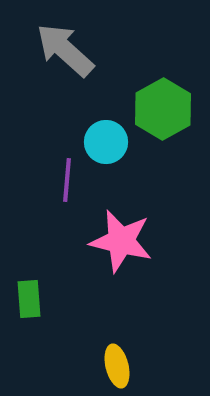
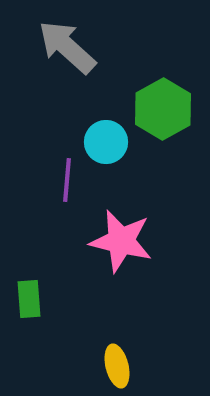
gray arrow: moved 2 px right, 3 px up
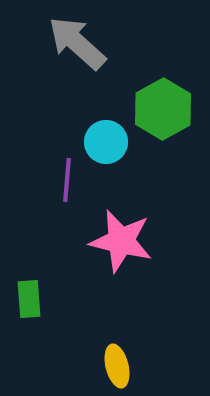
gray arrow: moved 10 px right, 4 px up
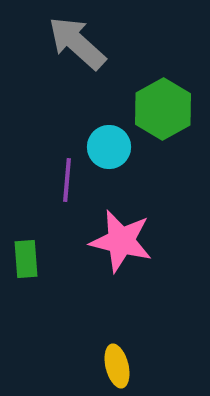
cyan circle: moved 3 px right, 5 px down
green rectangle: moved 3 px left, 40 px up
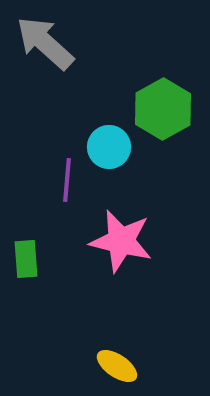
gray arrow: moved 32 px left
yellow ellipse: rotated 42 degrees counterclockwise
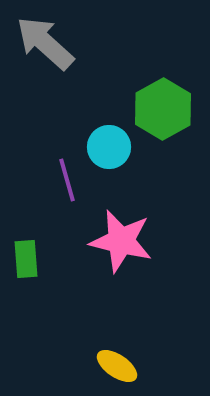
purple line: rotated 21 degrees counterclockwise
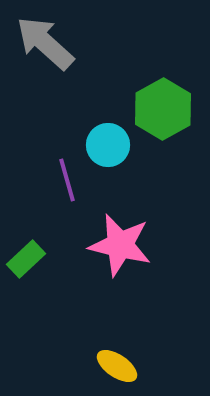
cyan circle: moved 1 px left, 2 px up
pink star: moved 1 px left, 4 px down
green rectangle: rotated 51 degrees clockwise
